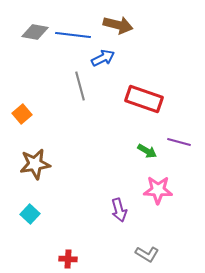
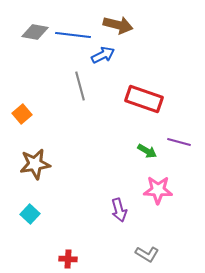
blue arrow: moved 3 px up
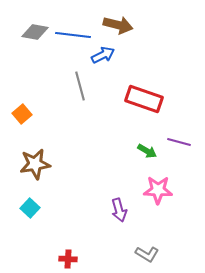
cyan square: moved 6 px up
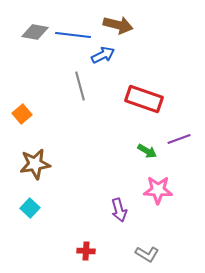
purple line: moved 3 px up; rotated 35 degrees counterclockwise
red cross: moved 18 px right, 8 px up
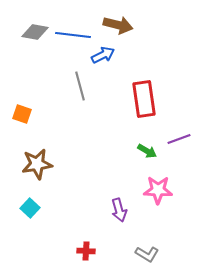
red rectangle: rotated 63 degrees clockwise
orange square: rotated 30 degrees counterclockwise
brown star: moved 2 px right
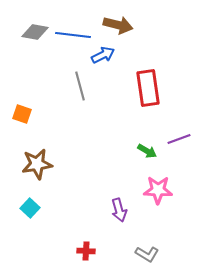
red rectangle: moved 4 px right, 11 px up
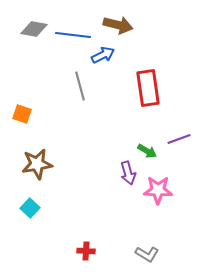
gray diamond: moved 1 px left, 3 px up
purple arrow: moved 9 px right, 37 px up
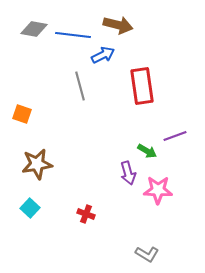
red rectangle: moved 6 px left, 2 px up
purple line: moved 4 px left, 3 px up
red cross: moved 37 px up; rotated 18 degrees clockwise
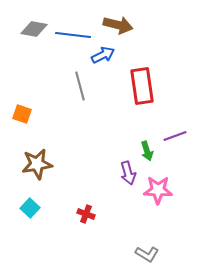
green arrow: rotated 42 degrees clockwise
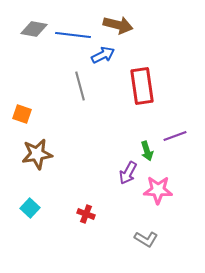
brown star: moved 10 px up
purple arrow: rotated 45 degrees clockwise
gray L-shape: moved 1 px left, 15 px up
